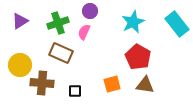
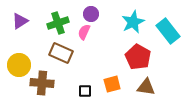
purple circle: moved 1 px right, 3 px down
cyan rectangle: moved 9 px left, 7 px down
yellow circle: moved 1 px left
brown triangle: moved 1 px right, 2 px down
black square: moved 10 px right
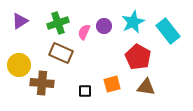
purple circle: moved 13 px right, 12 px down
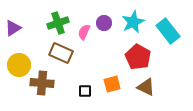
purple triangle: moved 7 px left, 7 px down
purple circle: moved 3 px up
brown triangle: rotated 18 degrees clockwise
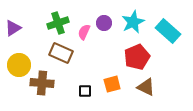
cyan rectangle: rotated 10 degrees counterclockwise
red pentagon: moved 1 px left; rotated 20 degrees clockwise
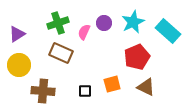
purple triangle: moved 4 px right, 6 px down
brown cross: moved 1 px right, 8 px down
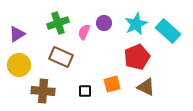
cyan star: moved 3 px right, 2 px down
brown rectangle: moved 4 px down
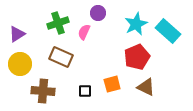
purple circle: moved 6 px left, 10 px up
yellow circle: moved 1 px right, 1 px up
